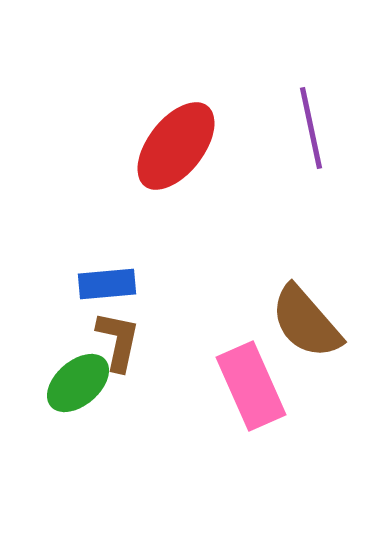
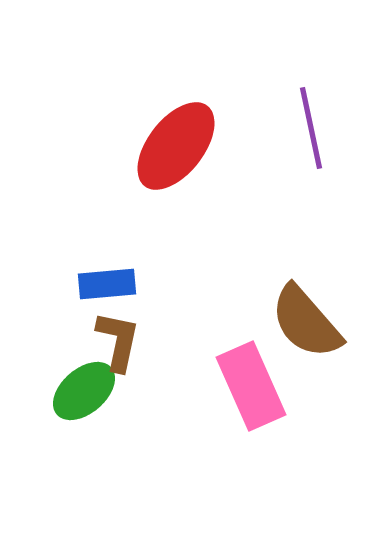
green ellipse: moved 6 px right, 8 px down
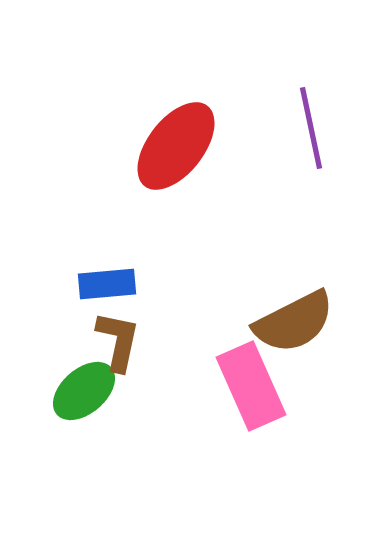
brown semicircle: moved 12 px left; rotated 76 degrees counterclockwise
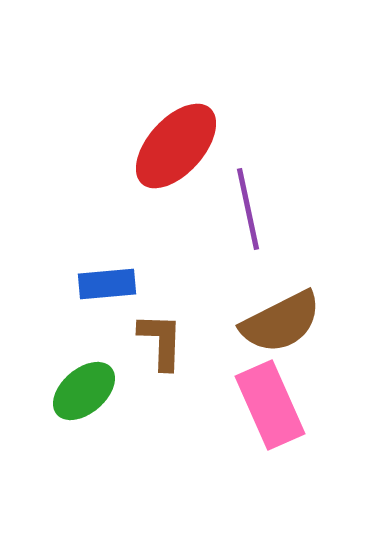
purple line: moved 63 px left, 81 px down
red ellipse: rotated 4 degrees clockwise
brown semicircle: moved 13 px left
brown L-shape: moved 43 px right; rotated 10 degrees counterclockwise
pink rectangle: moved 19 px right, 19 px down
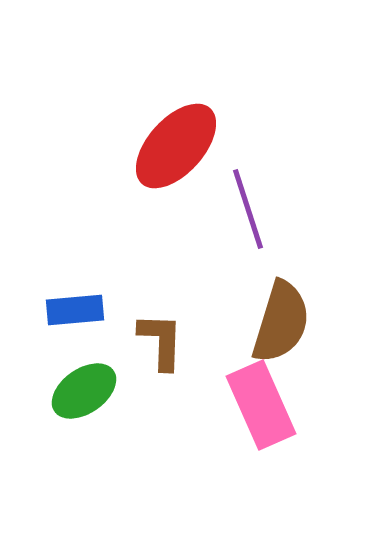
purple line: rotated 6 degrees counterclockwise
blue rectangle: moved 32 px left, 26 px down
brown semicircle: rotated 46 degrees counterclockwise
green ellipse: rotated 6 degrees clockwise
pink rectangle: moved 9 px left
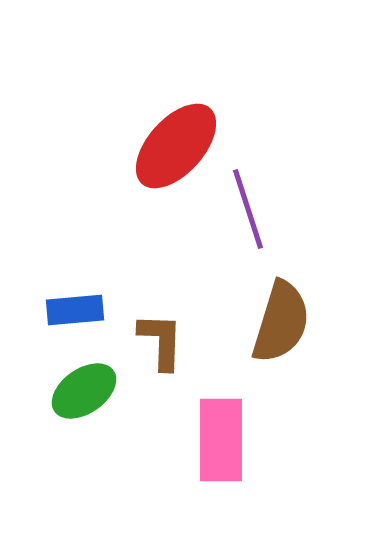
pink rectangle: moved 40 px left, 35 px down; rotated 24 degrees clockwise
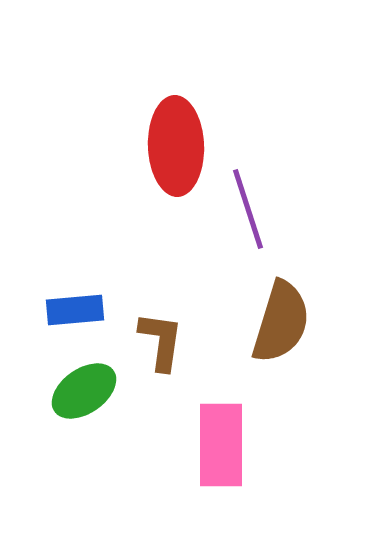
red ellipse: rotated 44 degrees counterclockwise
brown L-shape: rotated 6 degrees clockwise
pink rectangle: moved 5 px down
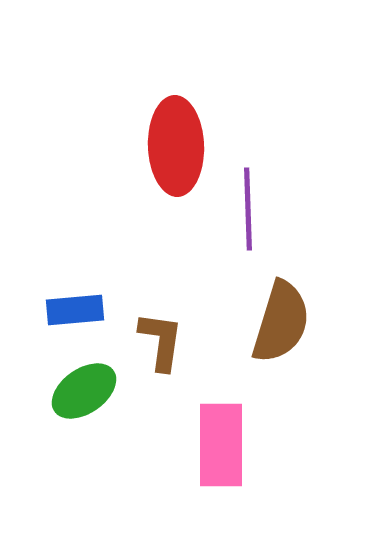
purple line: rotated 16 degrees clockwise
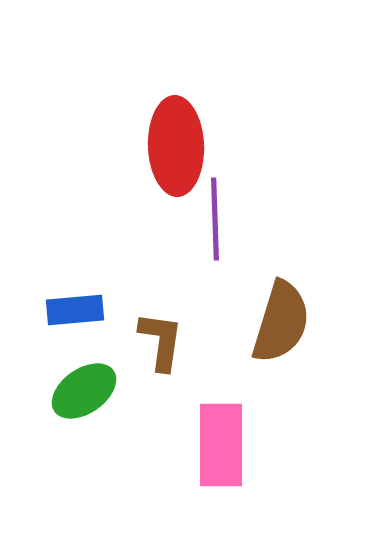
purple line: moved 33 px left, 10 px down
